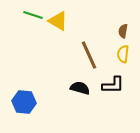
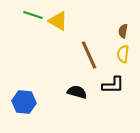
black semicircle: moved 3 px left, 4 px down
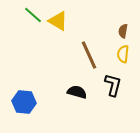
green line: rotated 24 degrees clockwise
black L-shape: rotated 75 degrees counterclockwise
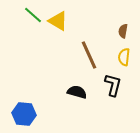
yellow semicircle: moved 1 px right, 3 px down
blue hexagon: moved 12 px down
